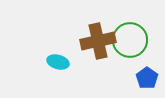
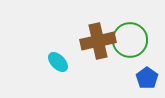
cyan ellipse: rotated 30 degrees clockwise
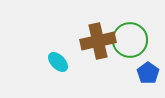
blue pentagon: moved 1 px right, 5 px up
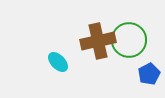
green circle: moved 1 px left
blue pentagon: moved 1 px right, 1 px down; rotated 10 degrees clockwise
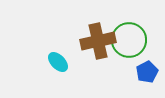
blue pentagon: moved 2 px left, 2 px up
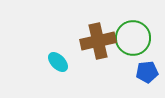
green circle: moved 4 px right, 2 px up
blue pentagon: rotated 20 degrees clockwise
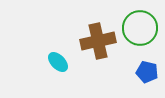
green circle: moved 7 px right, 10 px up
blue pentagon: rotated 20 degrees clockwise
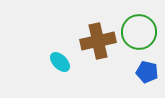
green circle: moved 1 px left, 4 px down
cyan ellipse: moved 2 px right
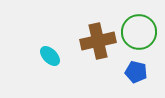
cyan ellipse: moved 10 px left, 6 px up
blue pentagon: moved 11 px left
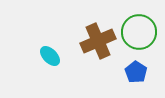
brown cross: rotated 12 degrees counterclockwise
blue pentagon: rotated 20 degrees clockwise
